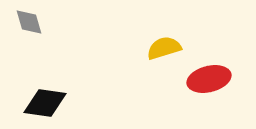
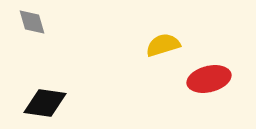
gray diamond: moved 3 px right
yellow semicircle: moved 1 px left, 3 px up
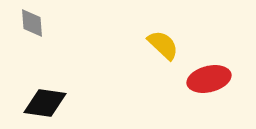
gray diamond: moved 1 px down; rotated 12 degrees clockwise
yellow semicircle: rotated 60 degrees clockwise
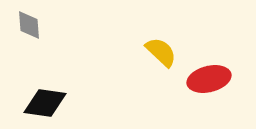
gray diamond: moved 3 px left, 2 px down
yellow semicircle: moved 2 px left, 7 px down
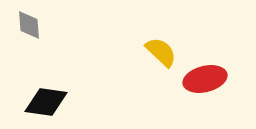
red ellipse: moved 4 px left
black diamond: moved 1 px right, 1 px up
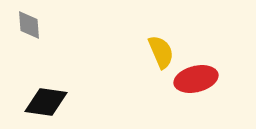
yellow semicircle: rotated 24 degrees clockwise
red ellipse: moved 9 px left
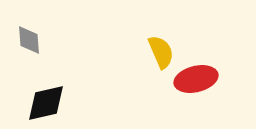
gray diamond: moved 15 px down
black diamond: moved 1 px down; rotated 21 degrees counterclockwise
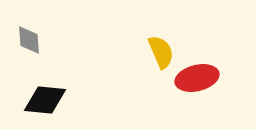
red ellipse: moved 1 px right, 1 px up
black diamond: moved 1 px left, 3 px up; rotated 18 degrees clockwise
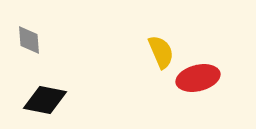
red ellipse: moved 1 px right
black diamond: rotated 6 degrees clockwise
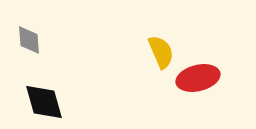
black diamond: moved 1 px left, 2 px down; rotated 63 degrees clockwise
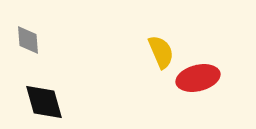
gray diamond: moved 1 px left
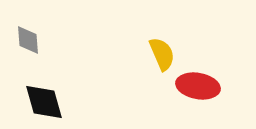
yellow semicircle: moved 1 px right, 2 px down
red ellipse: moved 8 px down; rotated 24 degrees clockwise
